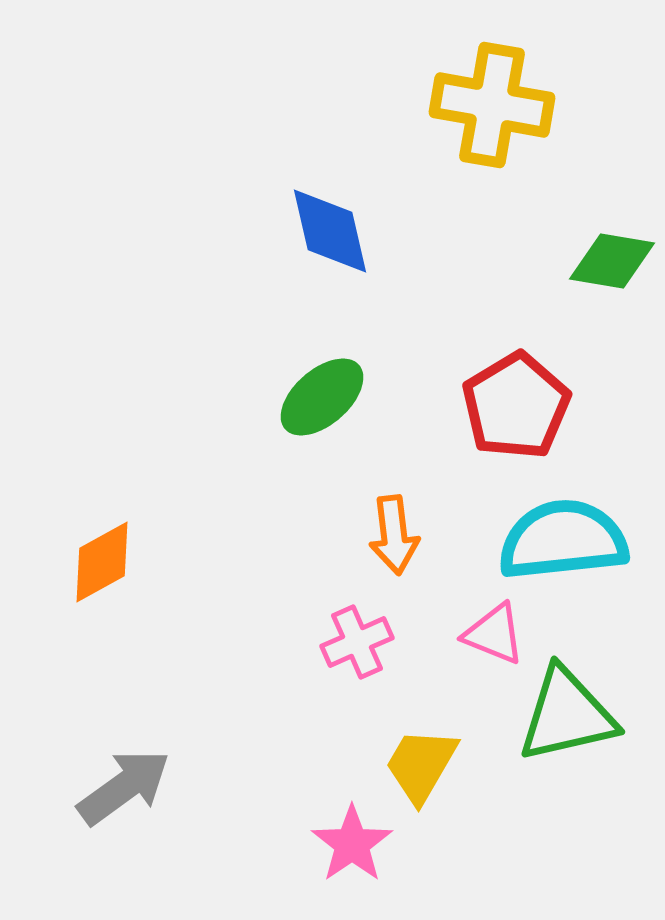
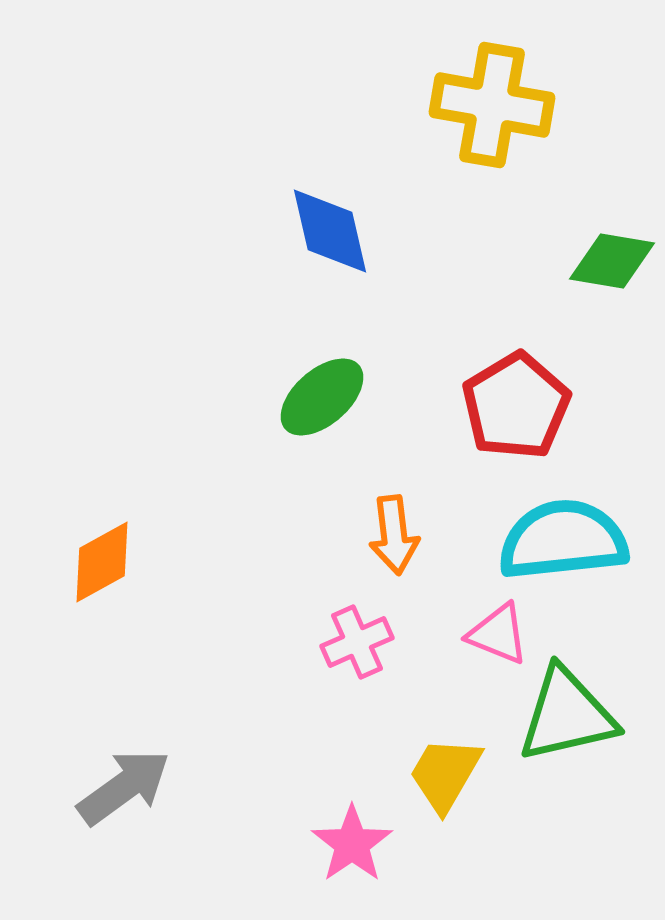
pink triangle: moved 4 px right
yellow trapezoid: moved 24 px right, 9 px down
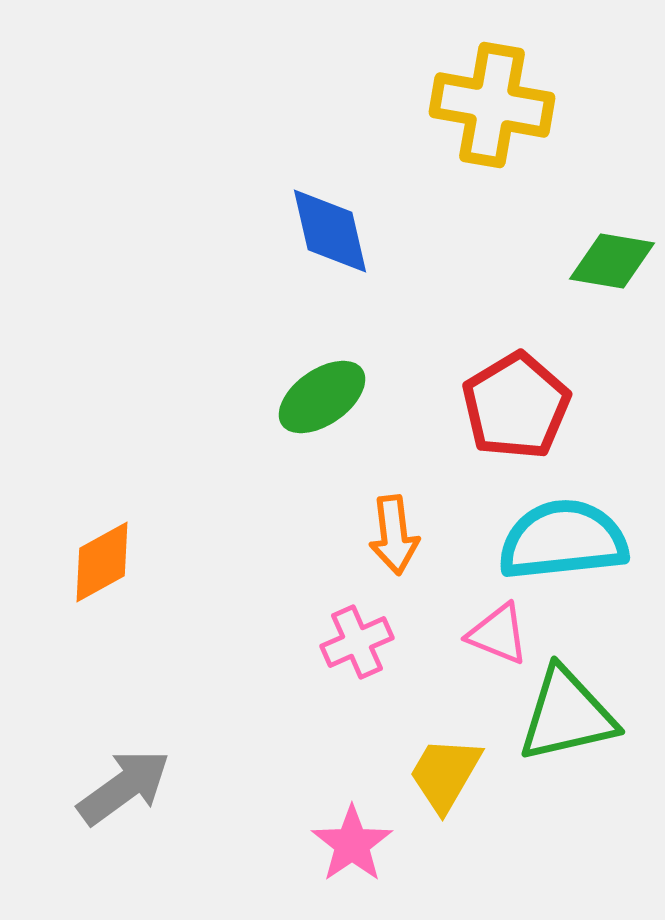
green ellipse: rotated 6 degrees clockwise
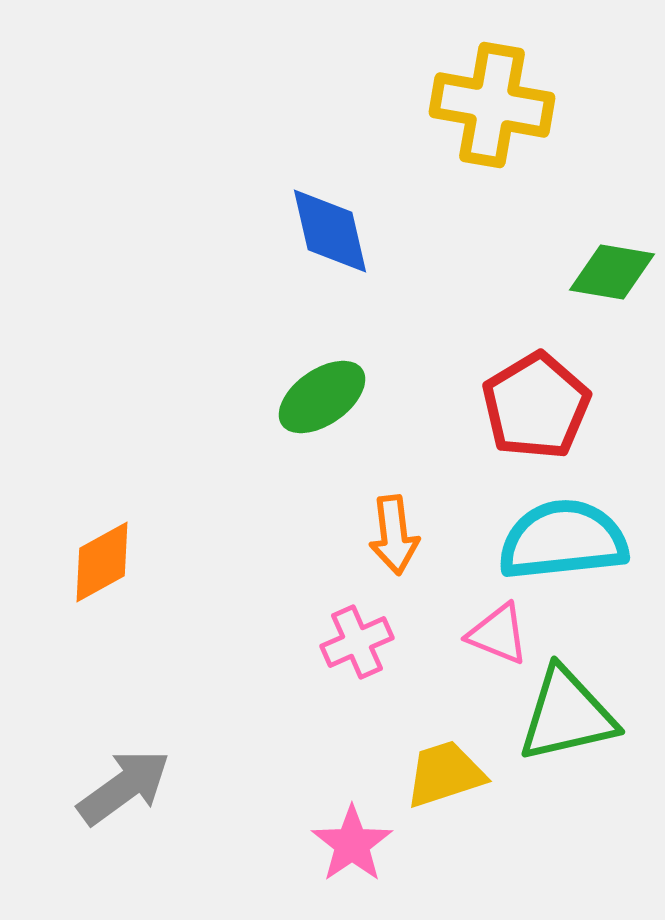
green diamond: moved 11 px down
red pentagon: moved 20 px right
yellow trapezoid: rotated 42 degrees clockwise
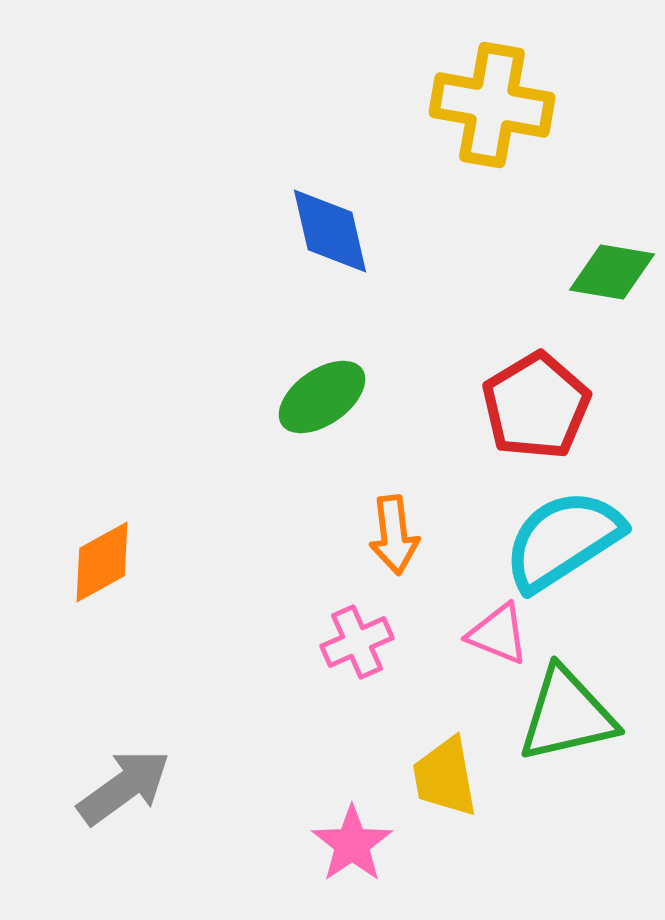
cyan semicircle: rotated 27 degrees counterclockwise
yellow trapezoid: moved 3 px down; rotated 82 degrees counterclockwise
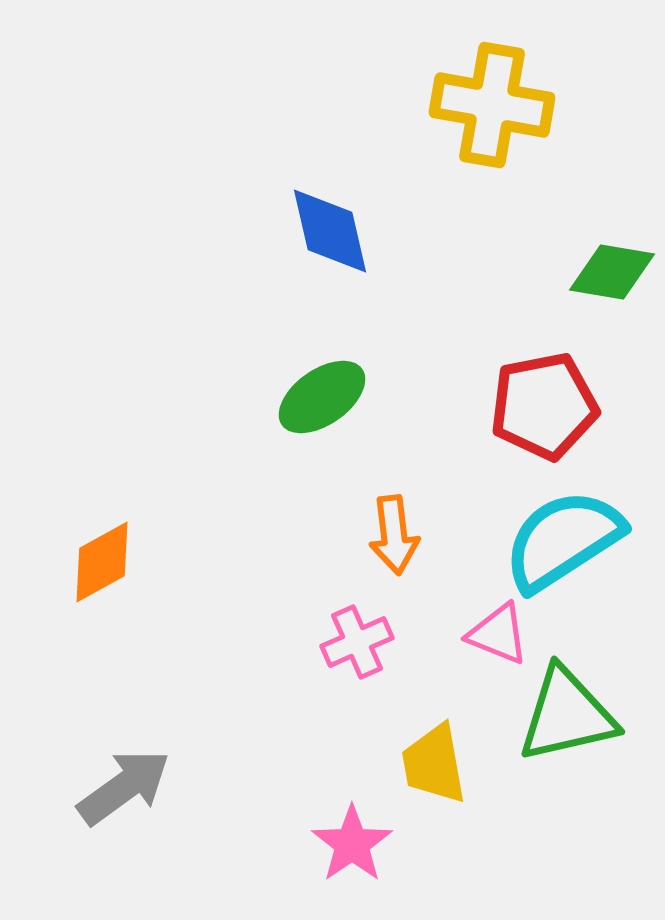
red pentagon: moved 8 px right; rotated 20 degrees clockwise
yellow trapezoid: moved 11 px left, 13 px up
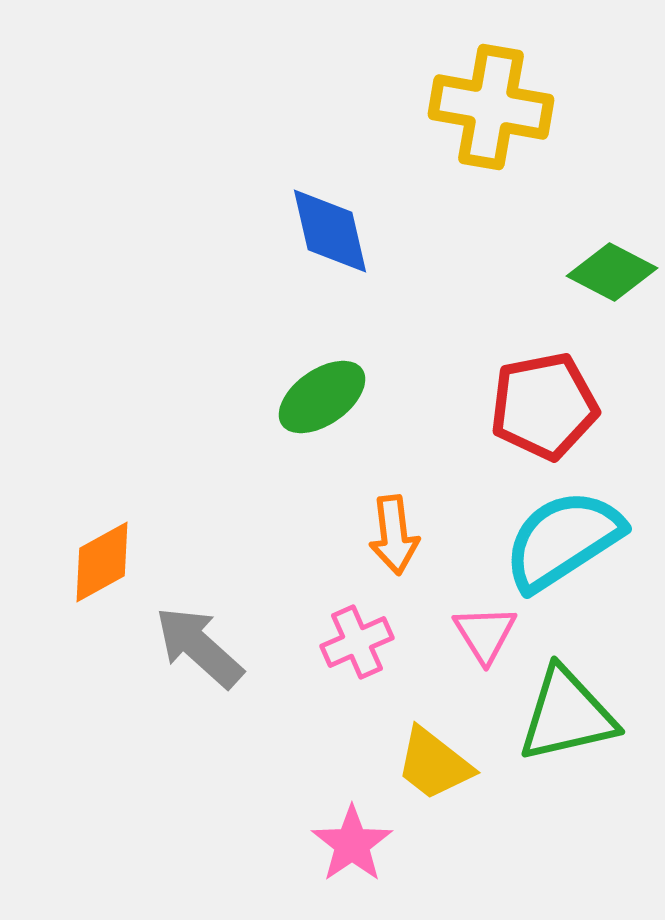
yellow cross: moved 1 px left, 2 px down
green diamond: rotated 18 degrees clockwise
pink triangle: moved 13 px left; rotated 36 degrees clockwise
yellow trapezoid: rotated 42 degrees counterclockwise
gray arrow: moved 75 px right, 140 px up; rotated 102 degrees counterclockwise
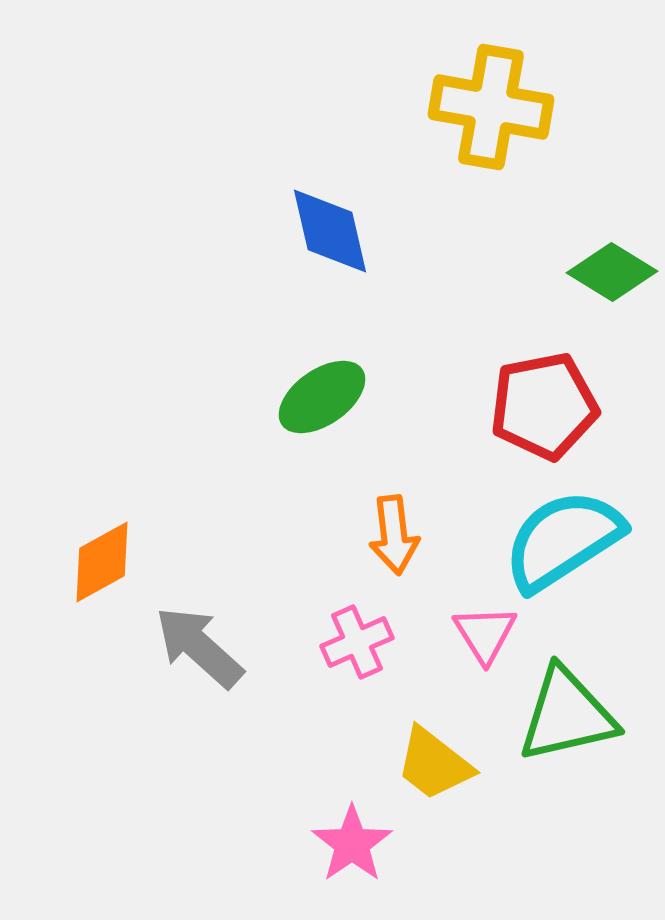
green diamond: rotated 4 degrees clockwise
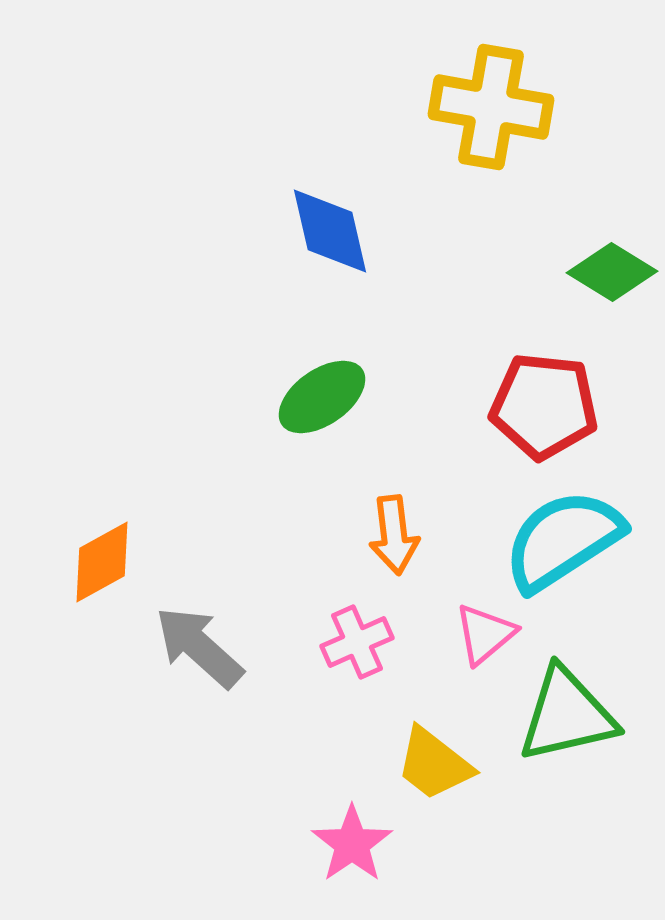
red pentagon: rotated 17 degrees clockwise
pink triangle: rotated 22 degrees clockwise
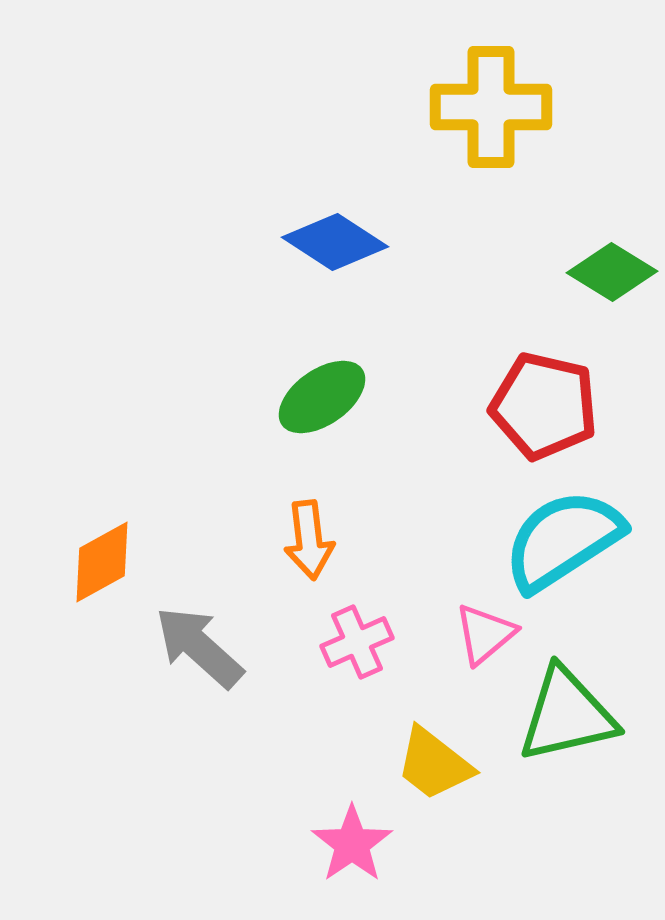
yellow cross: rotated 10 degrees counterclockwise
blue diamond: moved 5 px right, 11 px down; rotated 44 degrees counterclockwise
red pentagon: rotated 7 degrees clockwise
orange arrow: moved 85 px left, 5 px down
